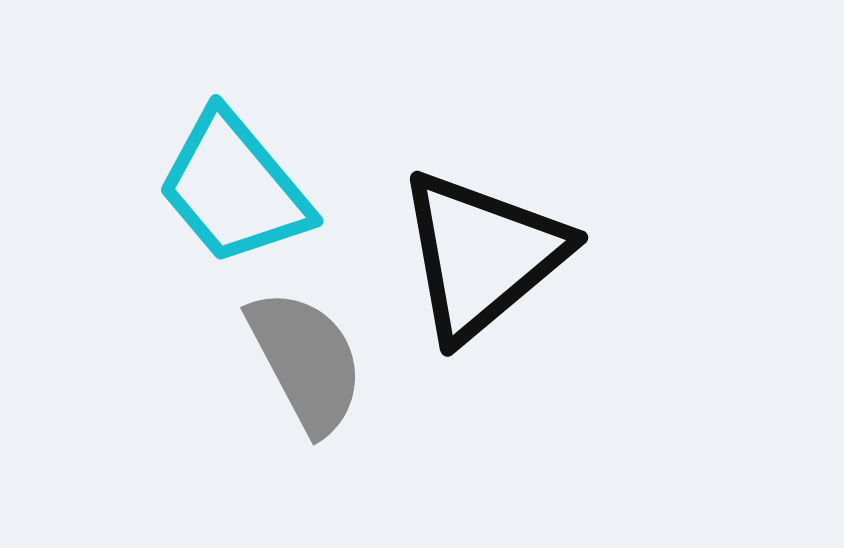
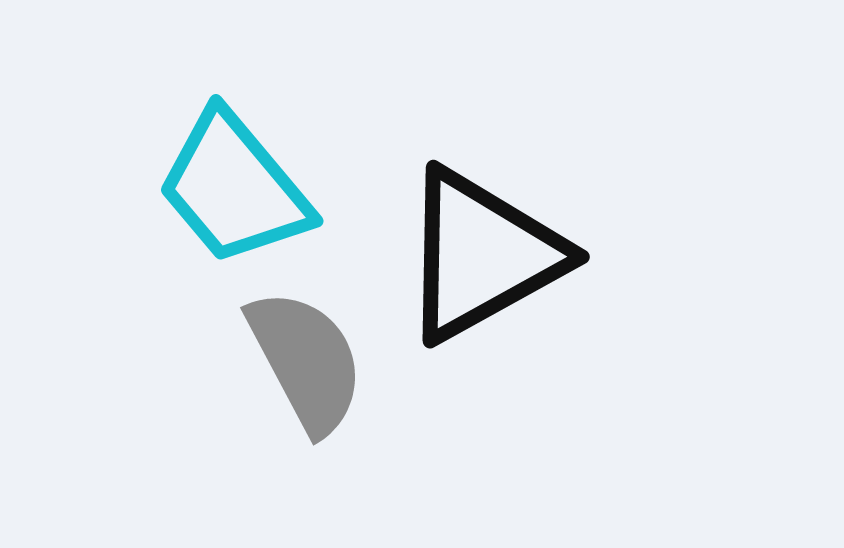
black triangle: rotated 11 degrees clockwise
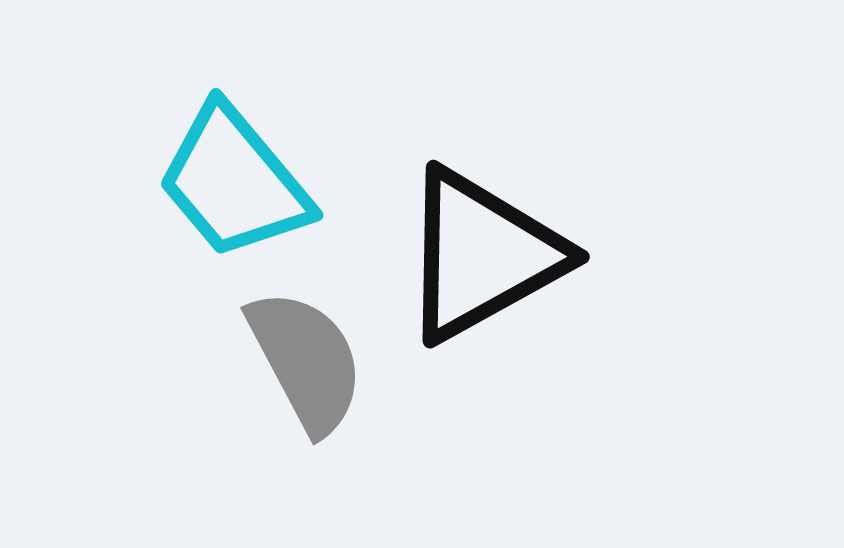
cyan trapezoid: moved 6 px up
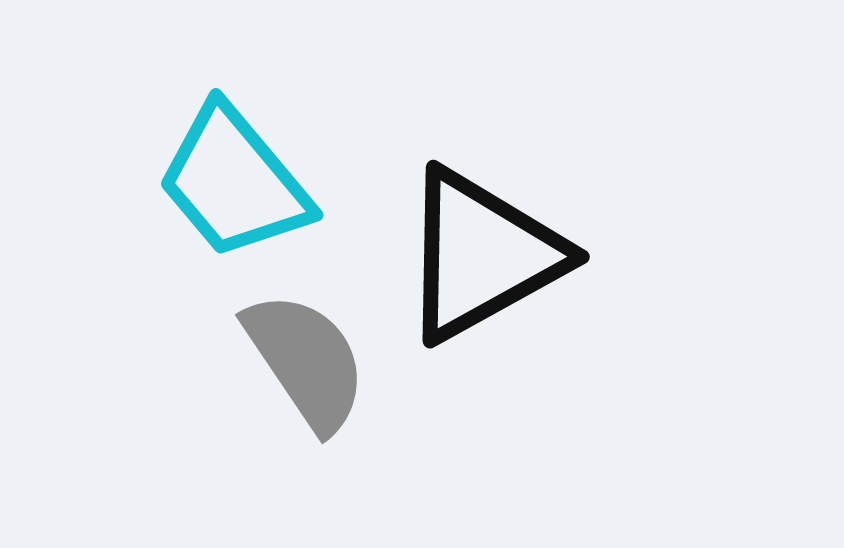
gray semicircle: rotated 6 degrees counterclockwise
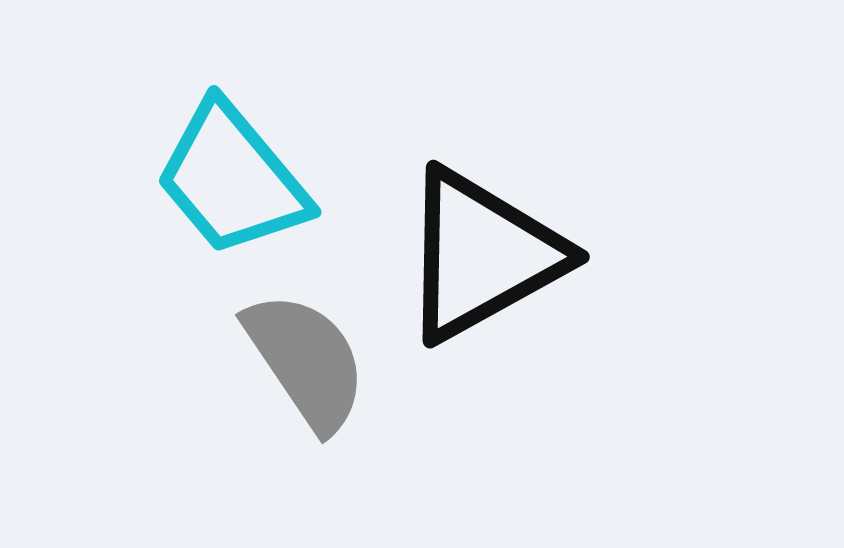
cyan trapezoid: moved 2 px left, 3 px up
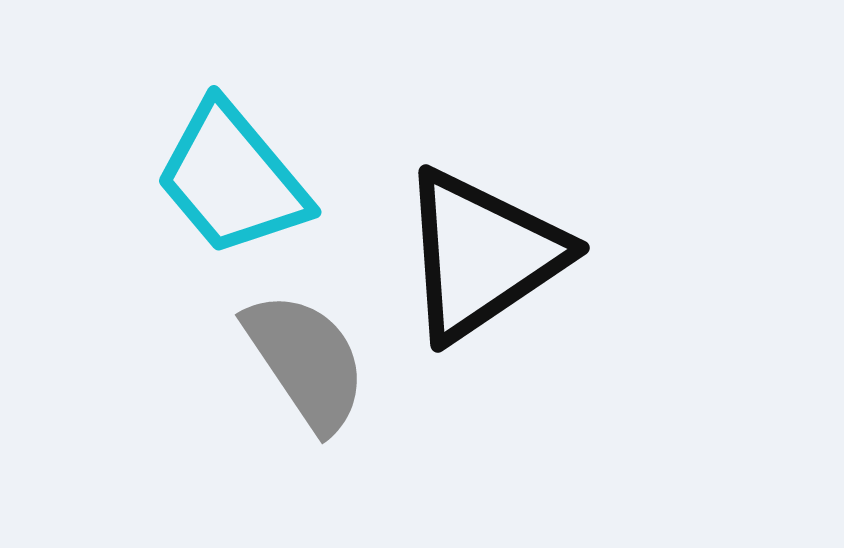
black triangle: rotated 5 degrees counterclockwise
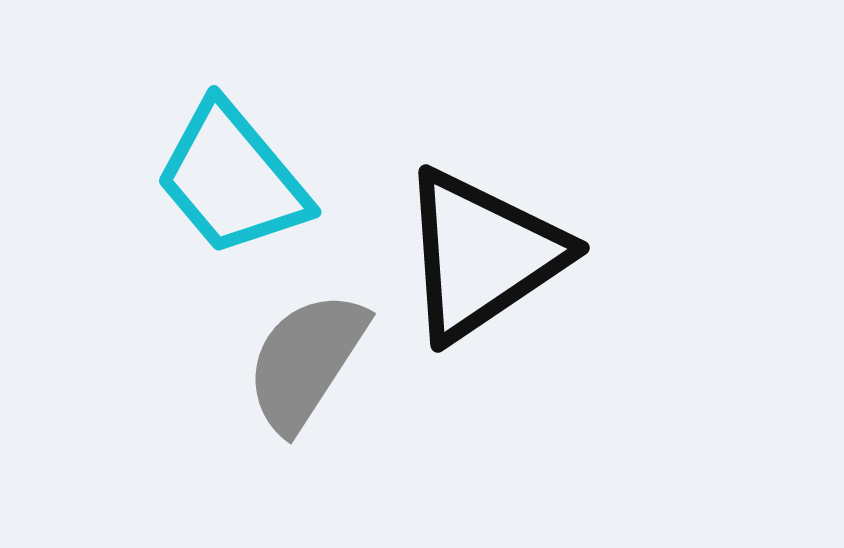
gray semicircle: rotated 113 degrees counterclockwise
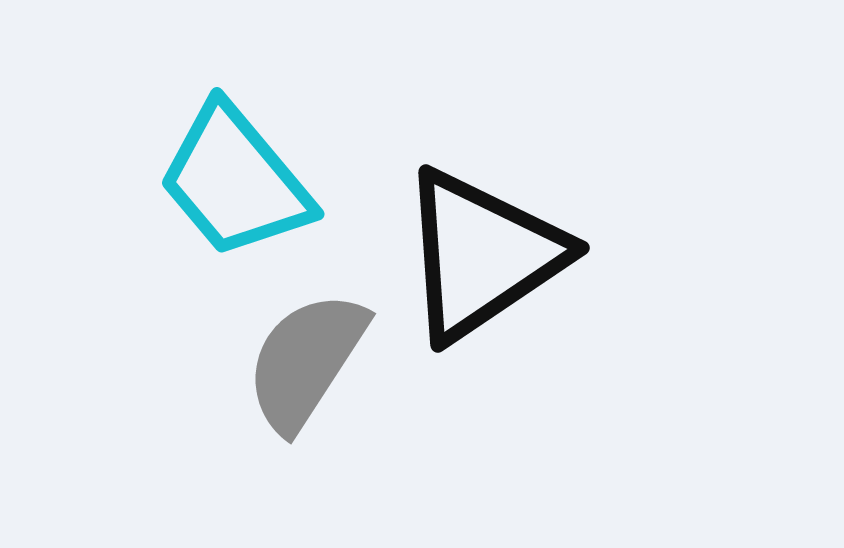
cyan trapezoid: moved 3 px right, 2 px down
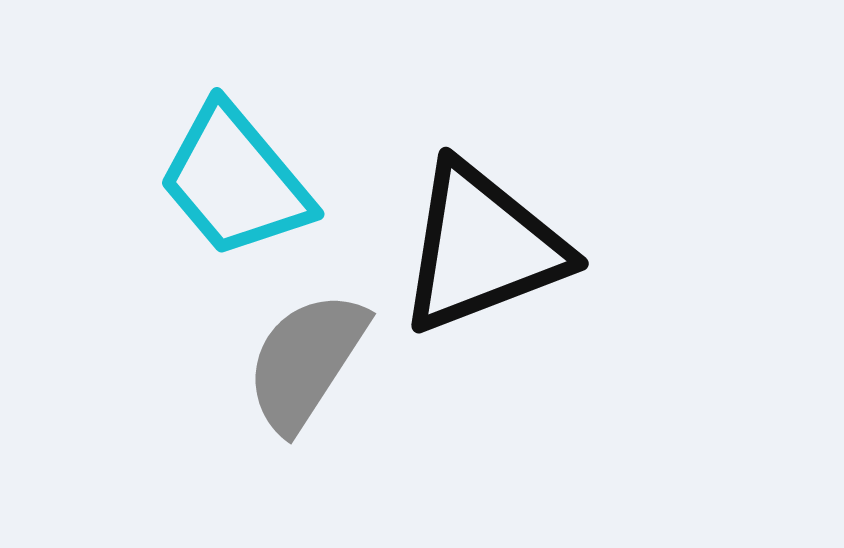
black triangle: moved 7 px up; rotated 13 degrees clockwise
